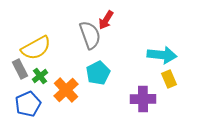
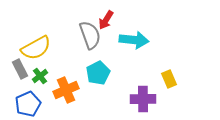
cyan arrow: moved 28 px left, 15 px up
orange cross: rotated 20 degrees clockwise
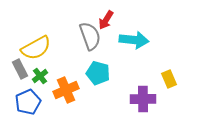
gray semicircle: moved 1 px down
cyan pentagon: rotated 30 degrees counterclockwise
blue pentagon: moved 2 px up
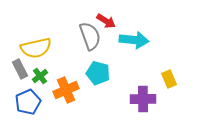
red arrow: moved 1 px down; rotated 90 degrees counterclockwise
yellow semicircle: rotated 16 degrees clockwise
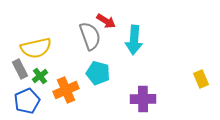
cyan arrow: rotated 88 degrees clockwise
yellow rectangle: moved 32 px right
blue pentagon: moved 1 px left, 1 px up
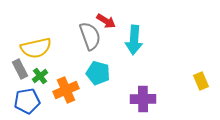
yellow rectangle: moved 2 px down
blue pentagon: rotated 15 degrees clockwise
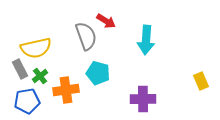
gray semicircle: moved 4 px left
cyan arrow: moved 12 px right
orange cross: rotated 15 degrees clockwise
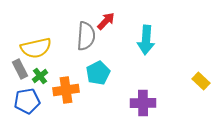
red arrow: rotated 78 degrees counterclockwise
gray semicircle: rotated 24 degrees clockwise
cyan pentagon: rotated 30 degrees clockwise
yellow rectangle: rotated 24 degrees counterclockwise
purple cross: moved 4 px down
